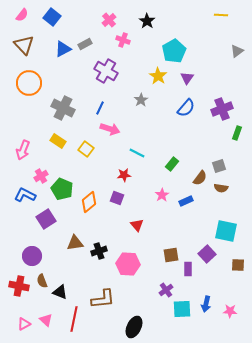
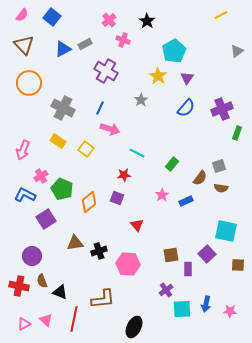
yellow line at (221, 15): rotated 32 degrees counterclockwise
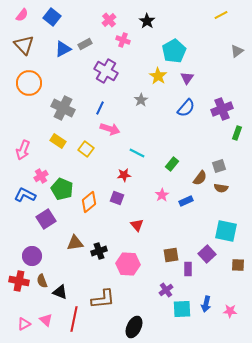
red cross at (19, 286): moved 5 px up
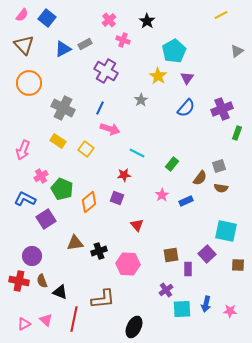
blue square at (52, 17): moved 5 px left, 1 px down
blue L-shape at (25, 195): moved 4 px down
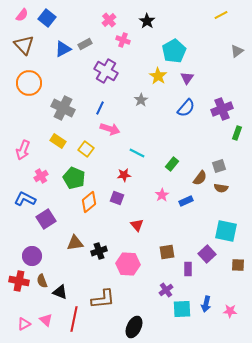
green pentagon at (62, 189): moved 12 px right, 11 px up
brown square at (171, 255): moved 4 px left, 3 px up
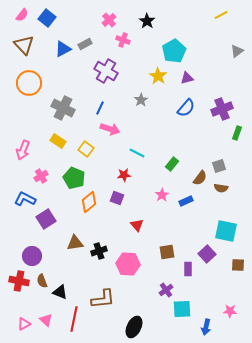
purple triangle at (187, 78): rotated 40 degrees clockwise
blue arrow at (206, 304): moved 23 px down
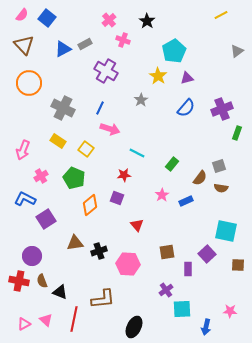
orange diamond at (89, 202): moved 1 px right, 3 px down
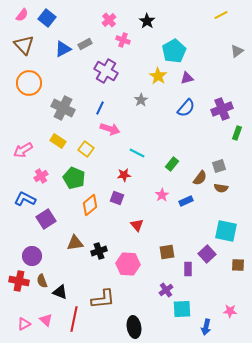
pink arrow at (23, 150): rotated 36 degrees clockwise
black ellipse at (134, 327): rotated 35 degrees counterclockwise
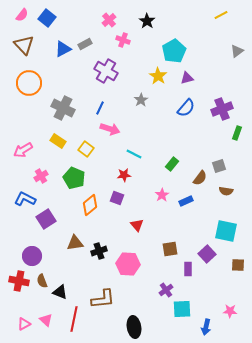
cyan line at (137, 153): moved 3 px left, 1 px down
brown semicircle at (221, 188): moved 5 px right, 3 px down
brown square at (167, 252): moved 3 px right, 3 px up
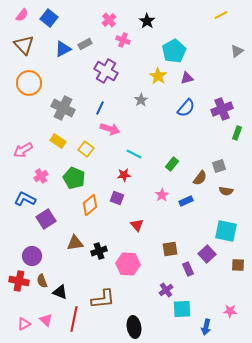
blue square at (47, 18): moved 2 px right
purple rectangle at (188, 269): rotated 24 degrees counterclockwise
